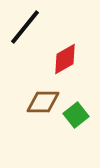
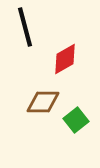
black line: rotated 54 degrees counterclockwise
green square: moved 5 px down
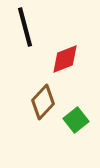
red diamond: rotated 8 degrees clockwise
brown diamond: rotated 48 degrees counterclockwise
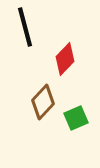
red diamond: rotated 24 degrees counterclockwise
green square: moved 2 px up; rotated 15 degrees clockwise
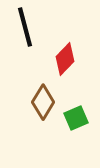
brown diamond: rotated 12 degrees counterclockwise
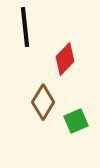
black line: rotated 9 degrees clockwise
green square: moved 3 px down
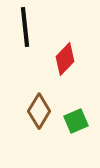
brown diamond: moved 4 px left, 9 px down
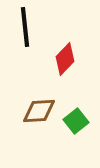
brown diamond: rotated 56 degrees clockwise
green square: rotated 15 degrees counterclockwise
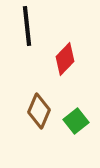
black line: moved 2 px right, 1 px up
brown diamond: rotated 64 degrees counterclockwise
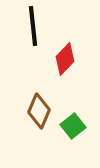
black line: moved 6 px right
green square: moved 3 px left, 5 px down
